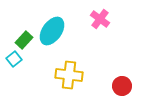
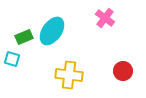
pink cross: moved 5 px right, 1 px up
green rectangle: moved 3 px up; rotated 24 degrees clockwise
cyan square: moved 2 px left; rotated 35 degrees counterclockwise
red circle: moved 1 px right, 15 px up
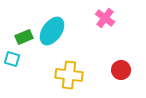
red circle: moved 2 px left, 1 px up
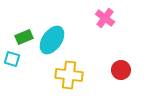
cyan ellipse: moved 9 px down
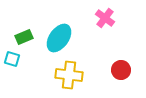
cyan ellipse: moved 7 px right, 2 px up
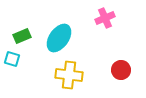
pink cross: rotated 30 degrees clockwise
green rectangle: moved 2 px left, 1 px up
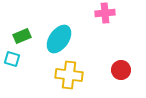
pink cross: moved 5 px up; rotated 18 degrees clockwise
cyan ellipse: moved 1 px down
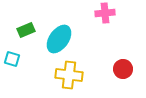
green rectangle: moved 4 px right, 6 px up
red circle: moved 2 px right, 1 px up
